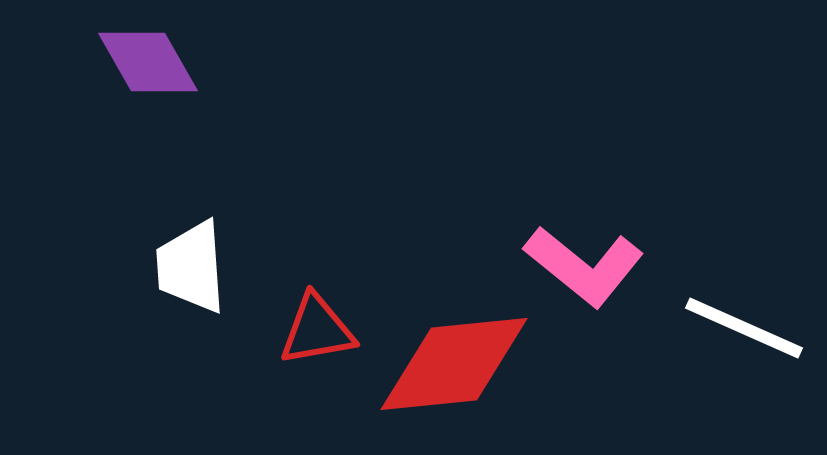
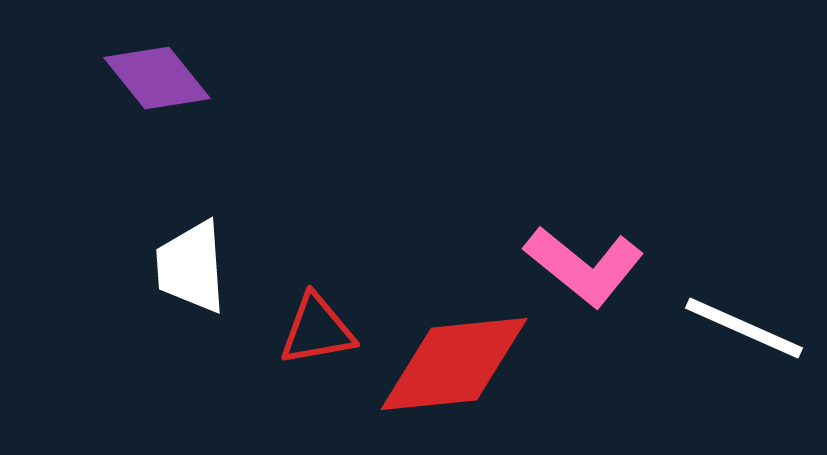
purple diamond: moved 9 px right, 16 px down; rotated 9 degrees counterclockwise
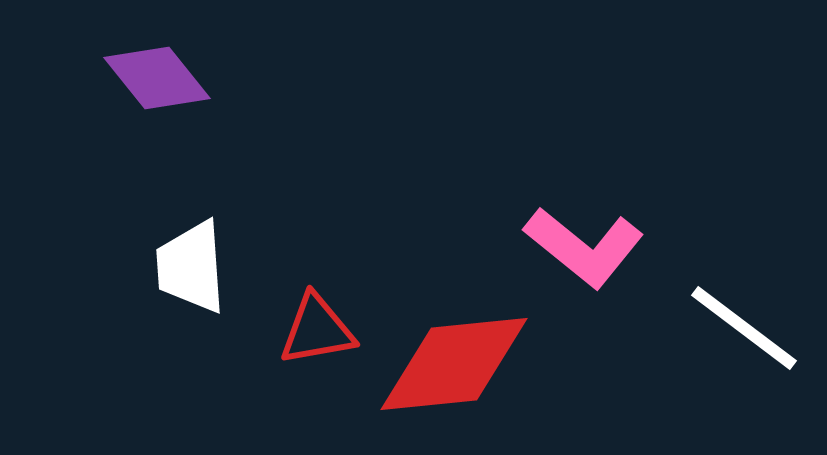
pink L-shape: moved 19 px up
white line: rotated 13 degrees clockwise
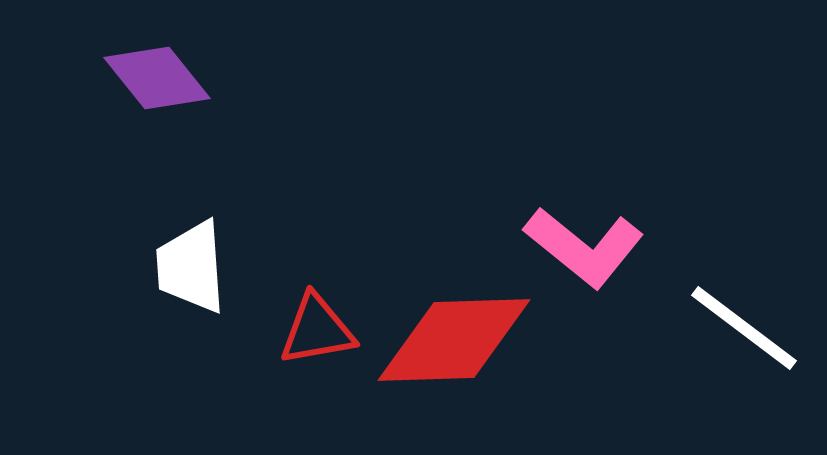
red diamond: moved 24 px up; rotated 4 degrees clockwise
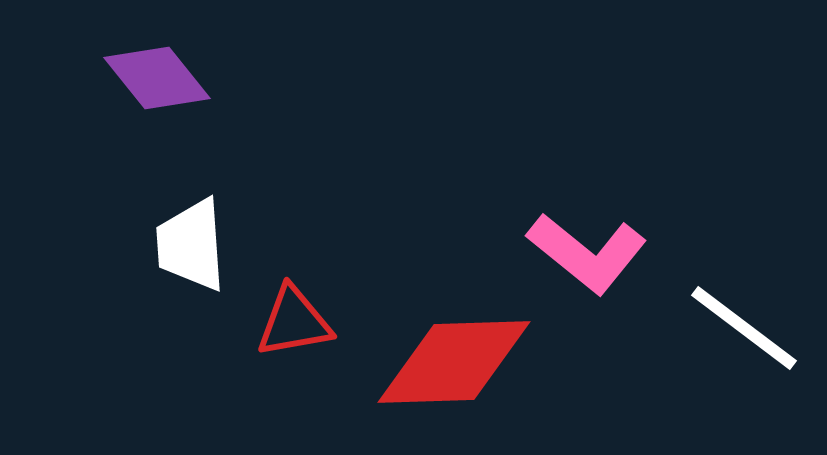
pink L-shape: moved 3 px right, 6 px down
white trapezoid: moved 22 px up
red triangle: moved 23 px left, 8 px up
red diamond: moved 22 px down
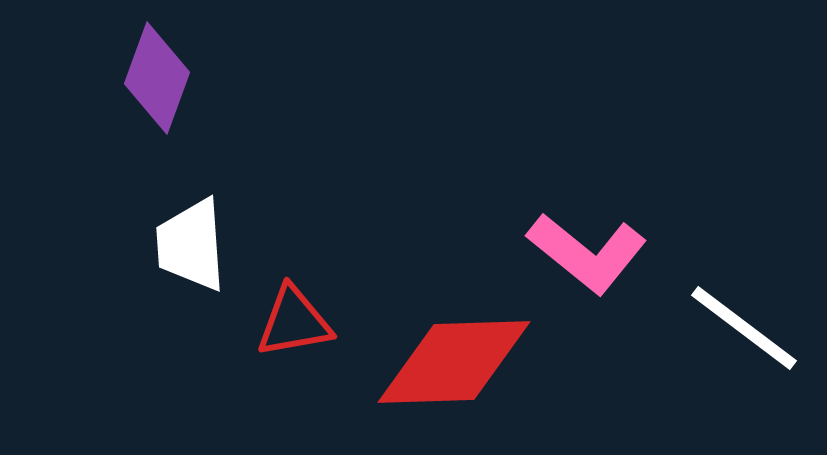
purple diamond: rotated 59 degrees clockwise
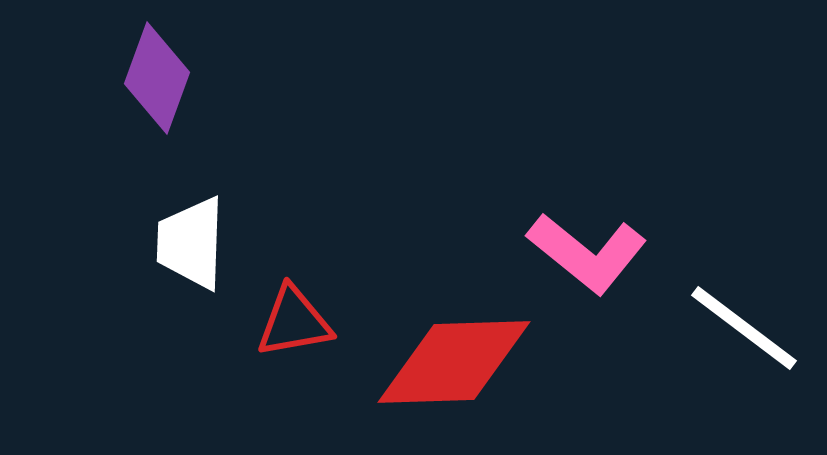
white trapezoid: moved 2 px up; rotated 6 degrees clockwise
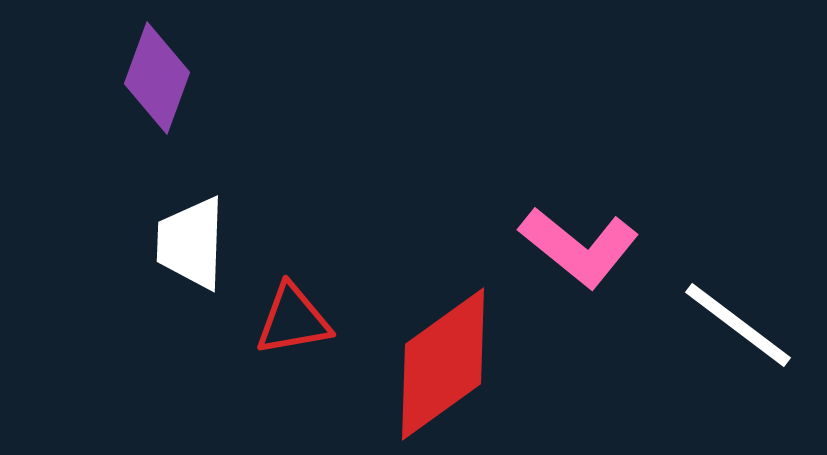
pink L-shape: moved 8 px left, 6 px up
red triangle: moved 1 px left, 2 px up
white line: moved 6 px left, 3 px up
red diamond: moved 11 px left, 2 px down; rotated 34 degrees counterclockwise
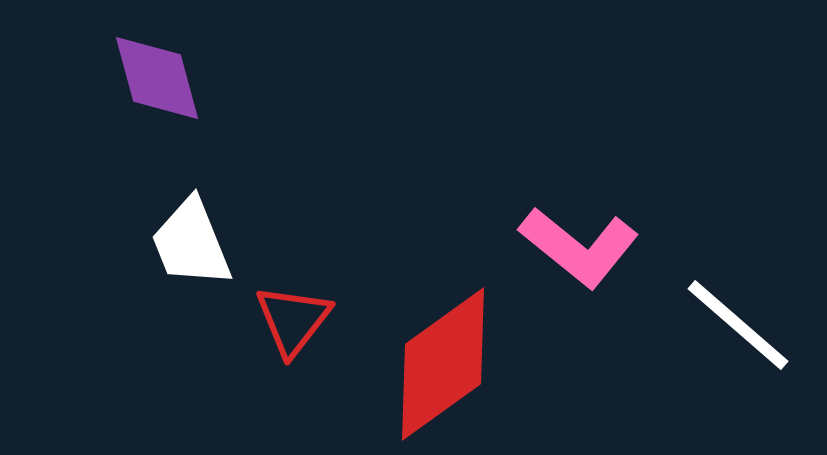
purple diamond: rotated 35 degrees counterclockwise
white trapezoid: rotated 24 degrees counterclockwise
red triangle: rotated 42 degrees counterclockwise
white line: rotated 4 degrees clockwise
